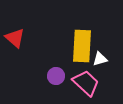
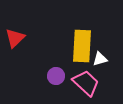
red triangle: rotated 35 degrees clockwise
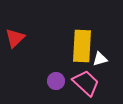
purple circle: moved 5 px down
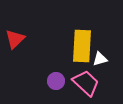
red triangle: moved 1 px down
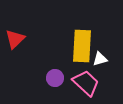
purple circle: moved 1 px left, 3 px up
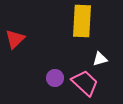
yellow rectangle: moved 25 px up
pink trapezoid: moved 1 px left
